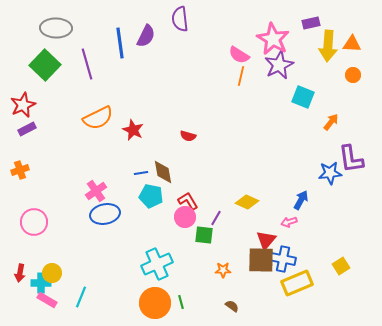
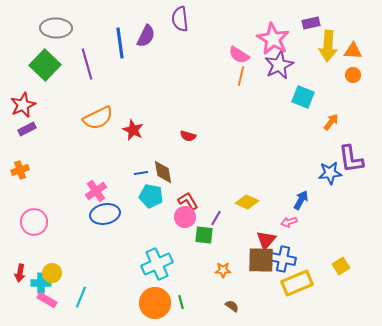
orange triangle at (352, 44): moved 1 px right, 7 px down
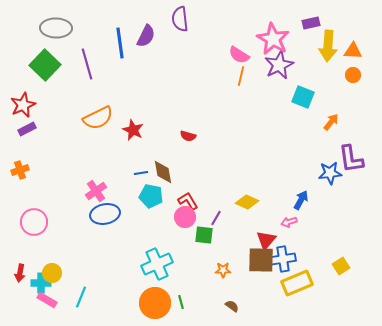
blue cross at (283, 259): rotated 20 degrees counterclockwise
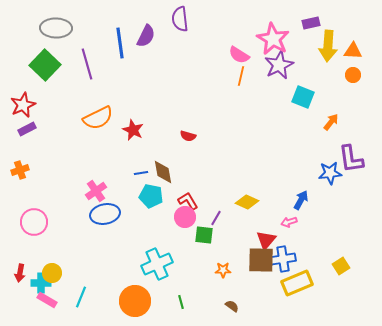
orange circle at (155, 303): moved 20 px left, 2 px up
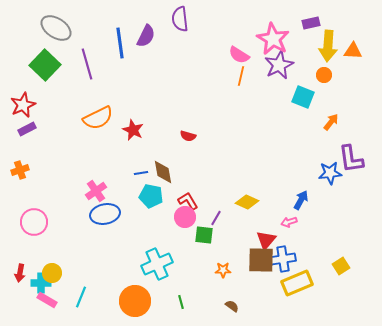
gray ellipse at (56, 28): rotated 32 degrees clockwise
orange circle at (353, 75): moved 29 px left
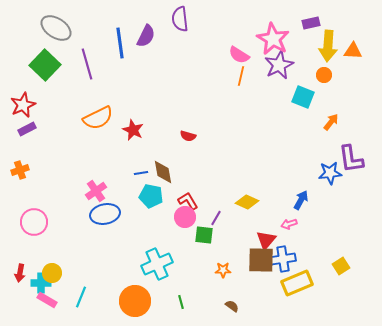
pink arrow at (289, 222): moved 2 px down
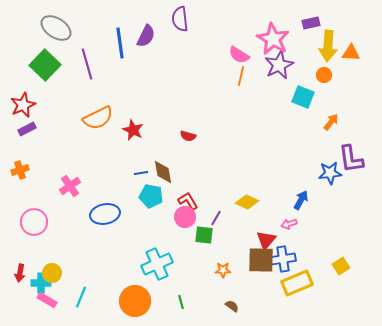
orange triangle at (353, 51): moved 2 px left, 2 px down
pink cross at (96, 191): moved 26 px left, 5 px up
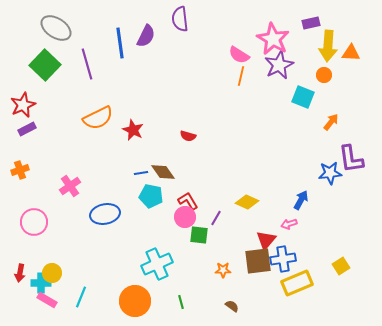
brown diamond at (163, 172): rotated 25 degrees counterclockwise
green square at (204, 235): moved 5 px left
brown square at (261, 260): moved 3 px left, 1 px down; rotated 8 degrees counterclockwise
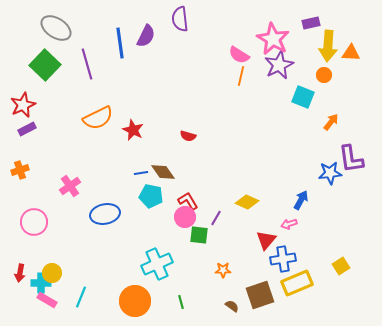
brown square at (258, 261): moved 2 px right, 34 px down; rotated 12 degrees counterclockwise
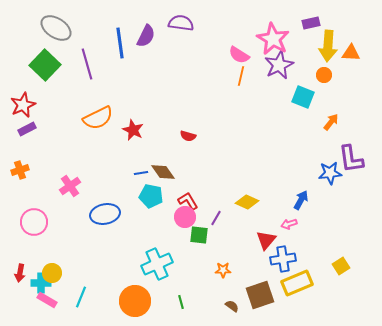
purple semicircle at (180, 19): moved 1 px right, 4 px down; rotated 105 degrees clockwise
